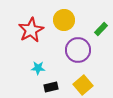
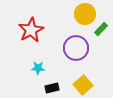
yellow circle: moved 21 px right, 6 px up
purple circle: moved 2 px left, 2 px up
black rectangle: moved 1 px right, 1 px down
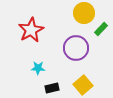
yellow circle: moved 1 px left, 1 px up
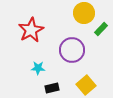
purple circle: moved 4 px left, 2 px down
yellow square: moved 3 px right
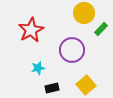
cyan star: rotated 16 degrees counterclockwise
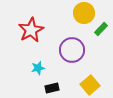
yellow square: moved 4 px right
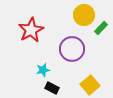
yellow circle: moved 2 px down
green rectangle: moved 1 px up
purple circle: moved 1 px up
cyan star: moved 5 px right, 2 px down
black rectangle: rotated 40 degrees clockwise
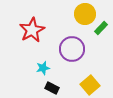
yellow circle: moved 1 px right, 1 px up
red star: moved 1 px right
cyan star: moved 2 px up
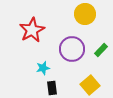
green rectangle: moved 22 px down
black rectangle: rotated 56 degrees clockwise
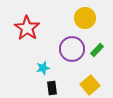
yellow circle: moved 4 px down
red star: moved 5 px left, 2 px up; rotated 10 degrees counterclockwise
green rectangle: moved 4 px left
